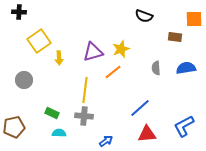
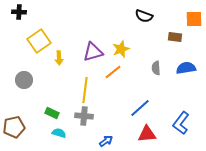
blue L-shape: moved 3 px left, 3 px up; rotated 25 degrees counterclockwise
cyan semicircle: rotated 16 degrees clockwise
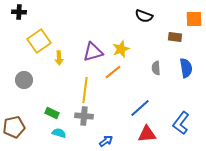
blue semicircle: rotated 90 degrees clockwise
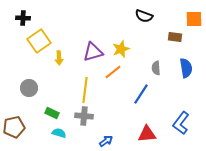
black cross: moved 4 px right, 6 px down
gray circle: moved 5 px right, 8 px down
blue line: moved 1 px right, 14 px up; rotated 15 degrees counterclockwise
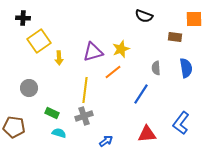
gray cross: rotated 24 degrees counterclockwise
brown pentagon: rotated 20 degrees clockwise
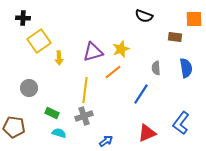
red triangle: moved 1 px up; rotated 18 degrees counterclockwise
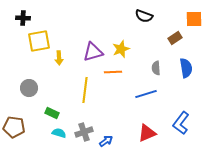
brown rectangle: moved 1 px down; rotated 40 degrees counterclockwise
yellow square: rotated 25 degrees clockwise
orange line: rotated 36 degrees clockwise
blue line: moved 5 px right; rotated 40 degrees clockwise
gray cross: moved 16 px down
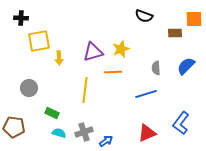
black cross: moved 2 px left
brown rectangle: moved 5 px up; rotated 32 degrees clockwise
blue semicircle: moved 2 px up; rotated 126 degrees counterclockwise
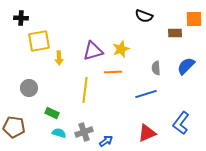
purple triangle: moved 1 px up
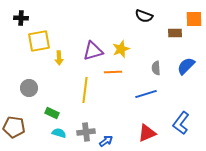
gray cross: moved 2 px right; rotated 12 degrees clockwise
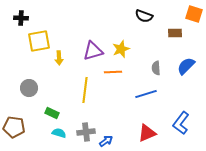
orange square: moved 5 px up; rotated 18 degrees clockwise
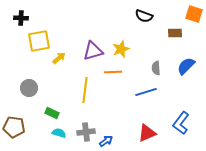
yellow arrow: rotated 128 degrees counterclockwise
blue line: moved 2 px up
